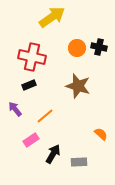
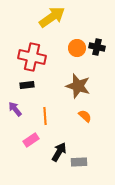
black cross: moved 2 px left
black rectangle: moved 2 px left; rotated 16 degrees clockwise
orange line: rotated 54 degrees counterclockwise
orange semicircle: moved 16 px left, 18 px up
black arrow: moved 6 px right, 2 px up
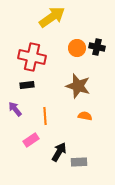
orange semicircle: rotated 32 degrees counterclockwise
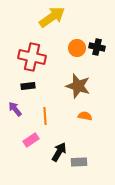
black rectangle: moved 1 px right, 1 px down
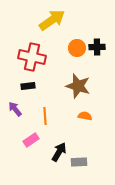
yellow arrow: moved 3 px down
black cross: rotated 14 degrees counterclockwise
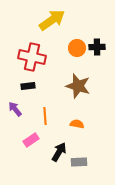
orange semicircle: moved 8 px left, 8 px down
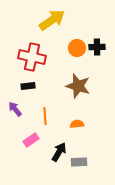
orange semicircle: rotated 16 degrees counterclockwise
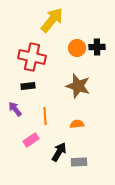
yellow arrow: rotated 16 degrees counterclockwise
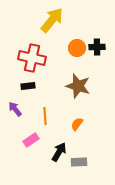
red cross: moved 1 px down
orange semicircle: rotated 48 degrees counterclockwise
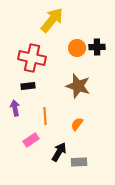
purple arrow: moved 1 px up; rotated 28 degrees clockwise
